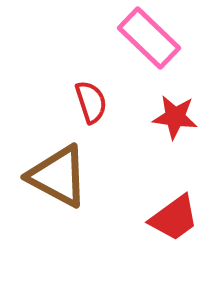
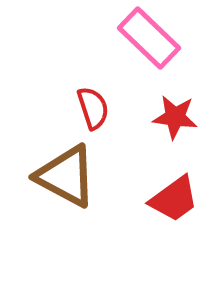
red semicircle: moved 2 px right, 6 px down
brown triangle: moved 8 px right
red trapezoid: moved 19 px up
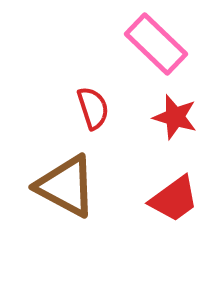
pink rectangle: moved 7 px right, 6 px down
red star: rotated 9 degrees clockwise
brown triangle: moved 10 px down
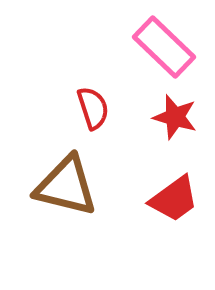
pink rectangle: moved 8 px right, 3 px down
brown triangle: rotated 14 degrees counterclockwise
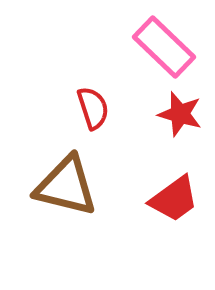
red star: moved 5 px right, 3 px up
